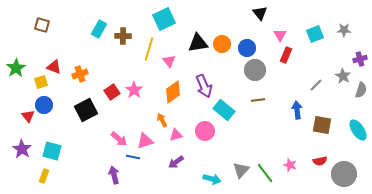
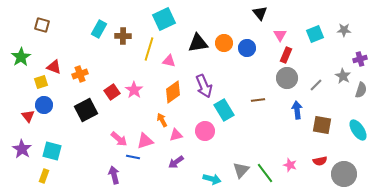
orange circle at (222, 44): moved 2 px right, 1 px up
pink triangle at (169, 61): rotated 40 degrees counterclockwise
green star at (16, 68): moved 5 px right, 11 px up
gray circle at (255, 70): moved 32 px right, 8 px down
cyan rectangle at (224, 110): rotated 20 degrees clockwise
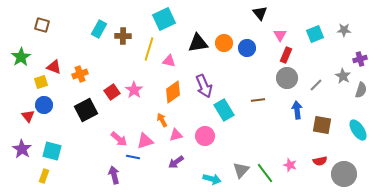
pink circle at (205, 131): moved 5 px down
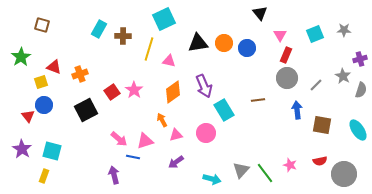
pink circle at (205, 136): moved 1 px right, 3 px up
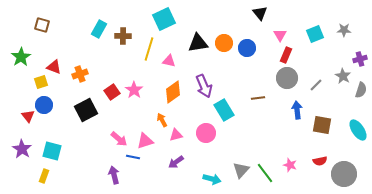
brown line at (258, 100): moved 2 px up
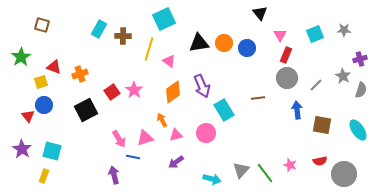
black triangle at (198, 43): moved 1 px right
pink triangle at (169, 61): rotated 24 degrees clockwise
purple arrow at (204, 86): moved 2 px left
pink arrow at (119, 139): rotated 18 degrees clockwise
pink triangle at (145, 141): moved 3 px up
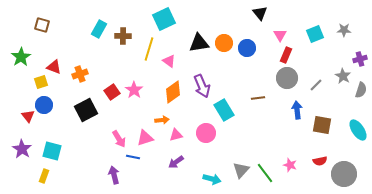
orange arrow at (162, 120): rotated 112 degrees clockwise
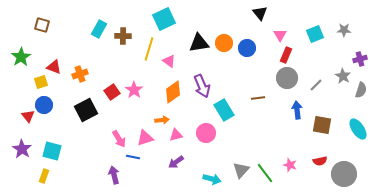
cyan ellipse at (358, 130): moved 1 px up
